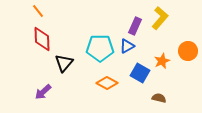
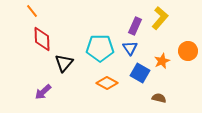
orange line: moved 6 px left
blue triangle: moved 3 px right, 2 px down; rotated 35 degrees counterclockwise
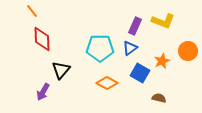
yellow L-shape: moved 3 px right, 3 px down; rotated 70 degrees clockwise
blue triangle: rotated 28 degrees clockwise
black triangle: moved 3 px left, 7 px down
purple arrow: rotated 18 degrees counterclockwise
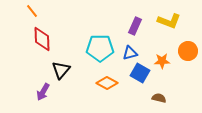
yellow L-shape: moved 6 px right
blue triangle: moved 5 px down; rotated 21 degrees clockwise
orange star: rotated 21 degrees clockwise
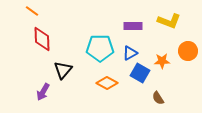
orange line: rotated 16 degrees counterclockwise
purple rectangle: moved 2 px left; rotated 66 degrees clockwise
blue triangle: rotated 14 degrees counterclockwise
black triangle: moved 2 px right
brown semicircle: moved 1 px left; rotated 136 degrees counterclockwise
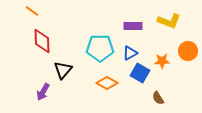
red diamond: moved 2 px down
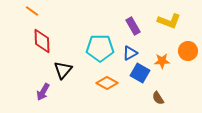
purple rectangle: rotated 60 degrees clockwise
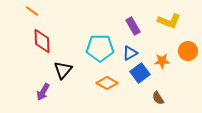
blue square: rotated 24 degrees clockwise
